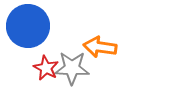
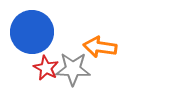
blue circle: moved 4 px right, 6 px down
gray star: moved 1 px right, 1 px down
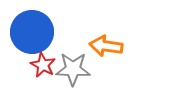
orange arrow: moved 6 px right, 1 px up
red star: moved 3 px left, 3 px up
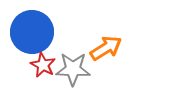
orange arrow: moved 2 px down; rotated 140 degrees clockwise
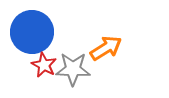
red star: moved 1 px right
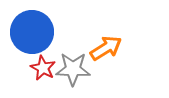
red star: moved 1 px left, 3 px down
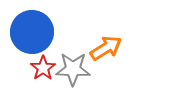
red star: rotated 10 degrees clockwise
